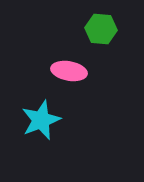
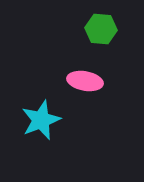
pink ellipse: moved 16 px right, 10 px down
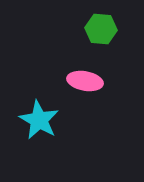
cyan star: moved 2 px left; rotated 21 degrees counterclockwise
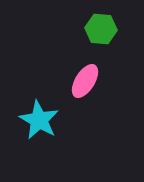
pink ellipse: rotated 68 degrees counterclockwise
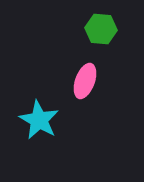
pink ellipse: rotated 12 degrees counterclockwise
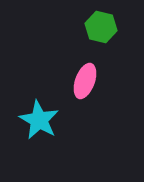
green hexagon: moved 2 px up; rotated 8 degrees clockwise
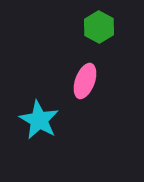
green hexagon: moved 2 px left; rotated 16 degrees clockwise
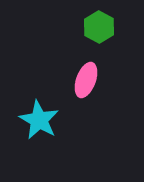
pink ellipse: moved 1 px right, 1 px up
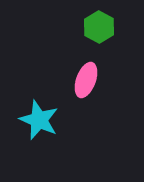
cyan star: rotated 6 degrees counterclockwise
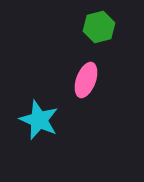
green hexagon: rotated 16 degrees clockwise
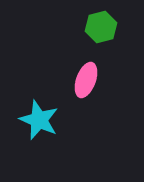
green hexagon: moved 2 px right
